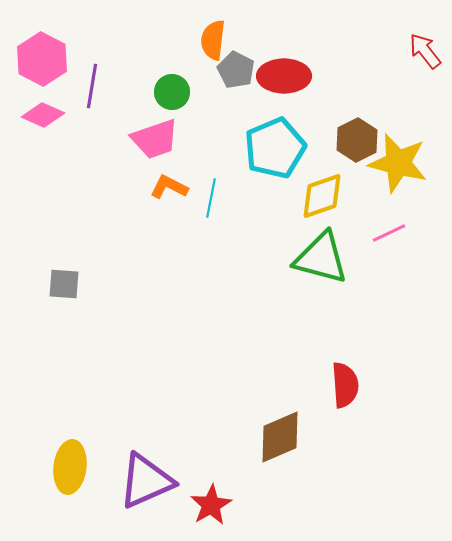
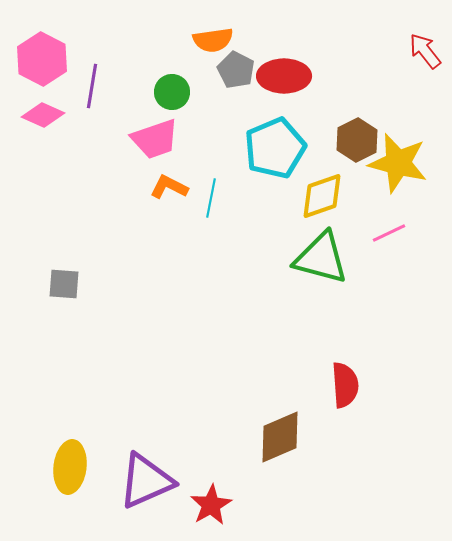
orange semicircle: rotated 105 degrees counterclockwise
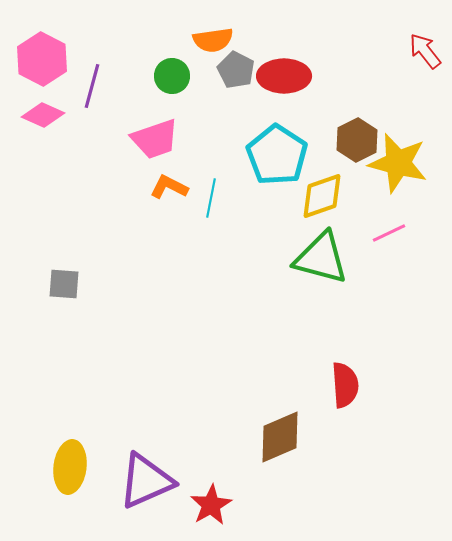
purple line: rotated 6 degrees clockwise
green circle: moved 16 px up
cyan pentagon: moved 2 px right, 7 px down; rotated 16 degrees counterclockwise
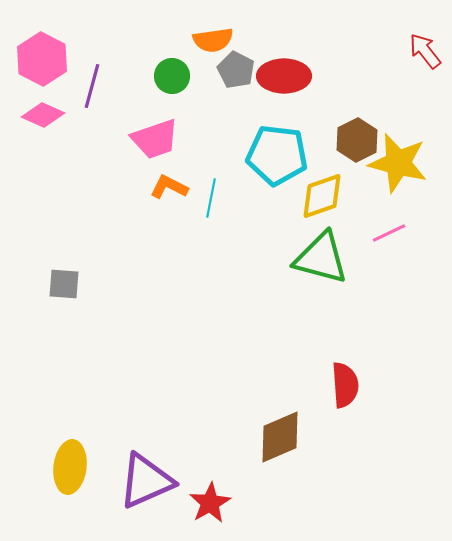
cyan pentagon: rotated 26 degrees counterclockwise
red star: moved 1 px left, 2 px up
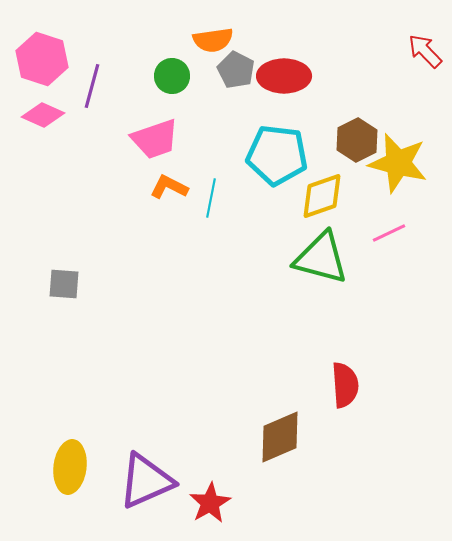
red arrow: rotated 6 degrees counterclockwise
pink hexagon: rotated 9 degrees counterclockwise
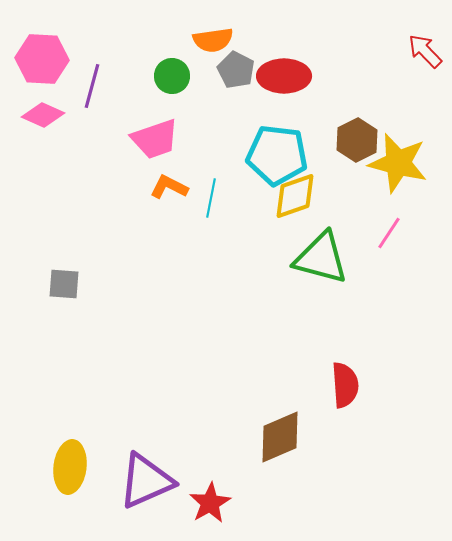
pink hexagon: rotated 15 degrees counterclockwise
yellow diamond: moved 27 px left
pink line: rotated 32 degrees counterclockwise
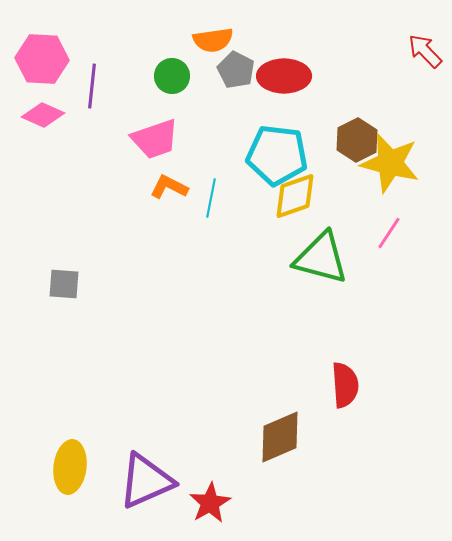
purple line: rotated 9 degrees counterclockwise
yellow star: moved 8 px left
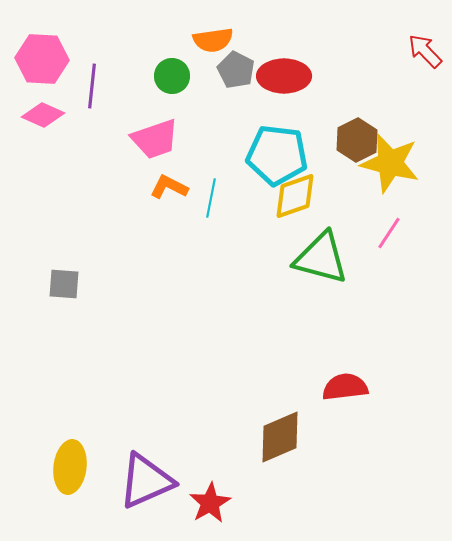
red semicircle: moved 2 px down; rotated 93 degrees counterclockwise
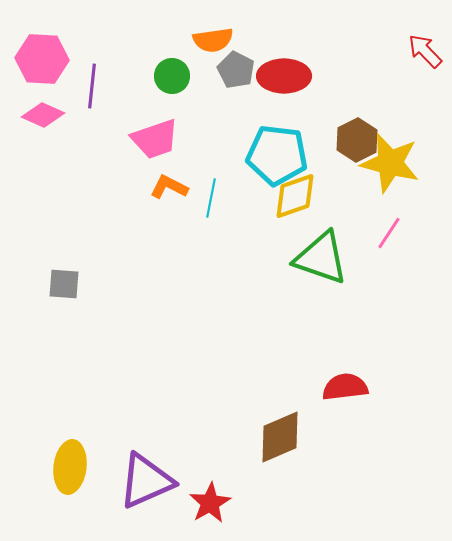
green triangle: rotated 4 degrees clockwise
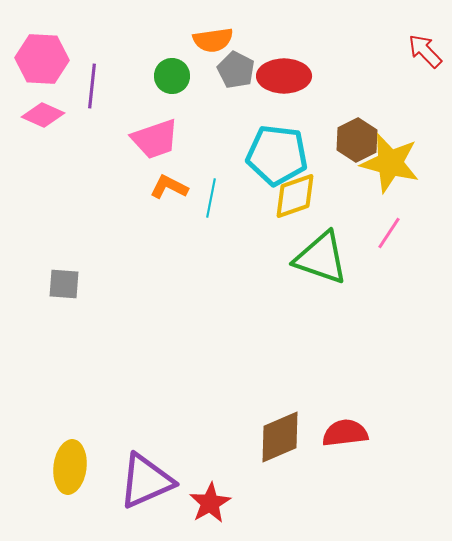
red semicircle: moved 46 px down
